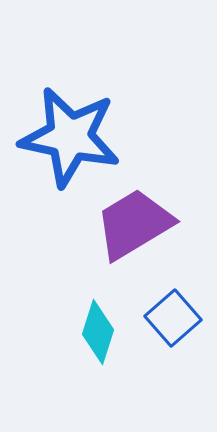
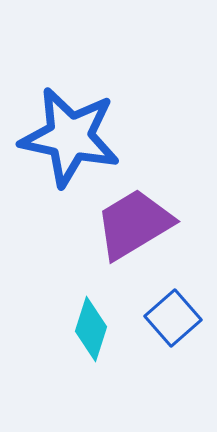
cyan diamond: moved 7 px left, 3 px up
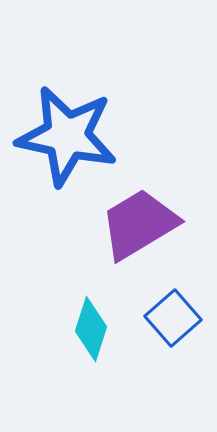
blue star: moved 3 px left, 1 px up
purple trapezoid: moved 5 px right
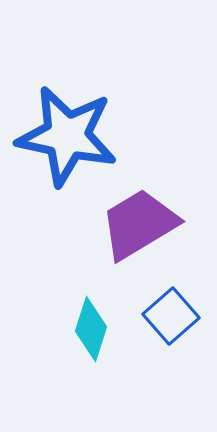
blue square: moved 2 px left, 2 px up
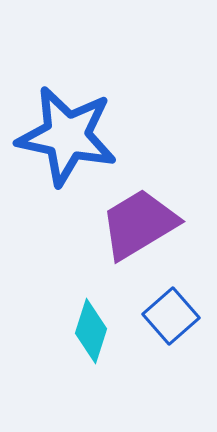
cyan diamond: moved 2 px down
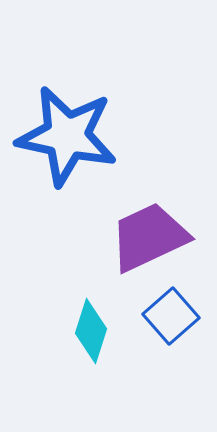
purple trapezoid: moved 10 px right, 13 px down; rotated 6 degrees clockwise
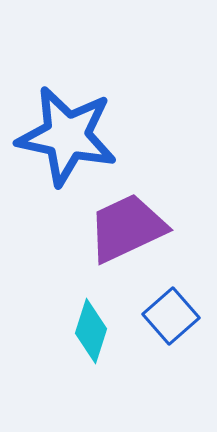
purple trapezoid: moved 22 px left, 9 px up
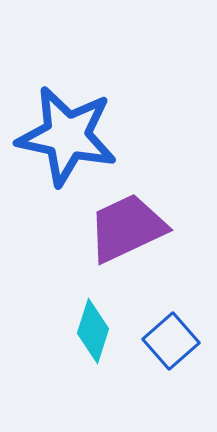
blue square: moved 25 px down
cyan diamond: moved 2 px right
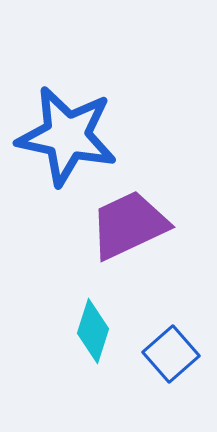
purple trapezoid: moved 2 px right, 3 px up
blue square: moved 13 px down
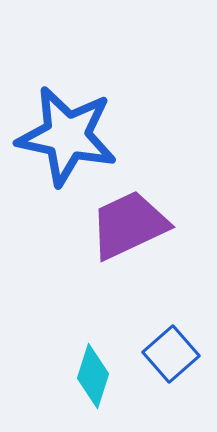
cyan diamond: moved 45 px down
